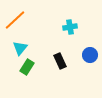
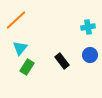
orange line: moved 1 px right
cyan cross: moved 18 px right
black rectangle: moved 2 px right; rotated 14 degrees counterclockwise
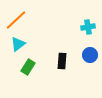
cyan triangle: moved 2 px left, 4 px up; rotated 14 degrees clockwise
black rectangle: rotated 42 degrees clockwise
green rectangle: moved 1 px right
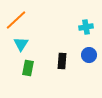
cyan cross: moved 2 px left
cyan triangle: moved 3 px right; rotated 21 degrees counterclockwise
blue circle: moved 1 px left
green rectangle: moved 1 px down; rotated 21 degrees counterclockwise
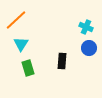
cyan cross: rotated 32 degrees clockwise
blue circle: moved 7 px up
green rectangle: rotated 28 degrees counterclockwise
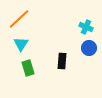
orange line: moved 3 px right, 1 px up
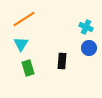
orange line: moved 5 px right; rotated 10 degrees clockwise
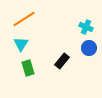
black rectangle: rotated 35 degrees clockwise
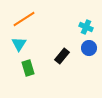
cyan triangle: moved 2 px left
black rectangle: moved 5 px up
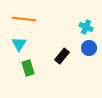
orange line: rotated 40 degrees clockwise
